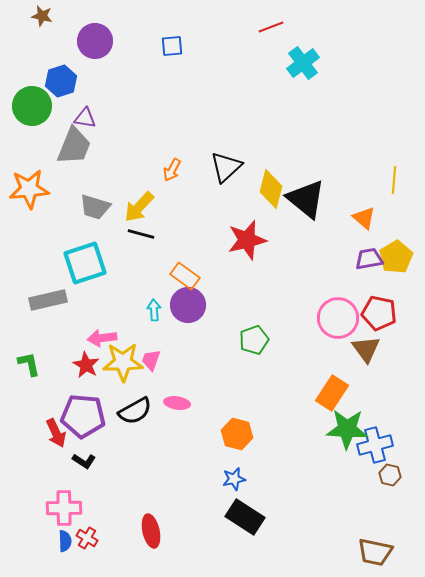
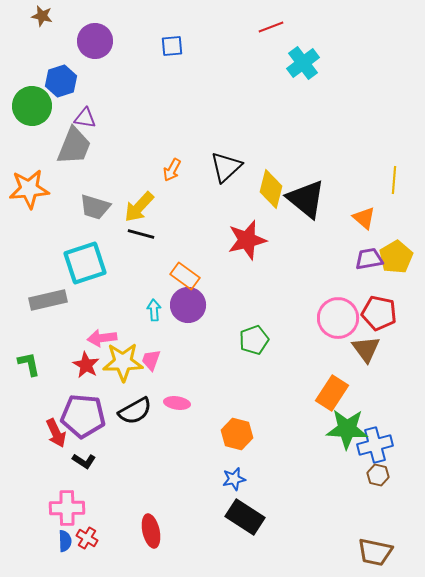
brown hexagon at (390, 475): moved 12 px left
pink cross at (64, 508): moved 3 px right
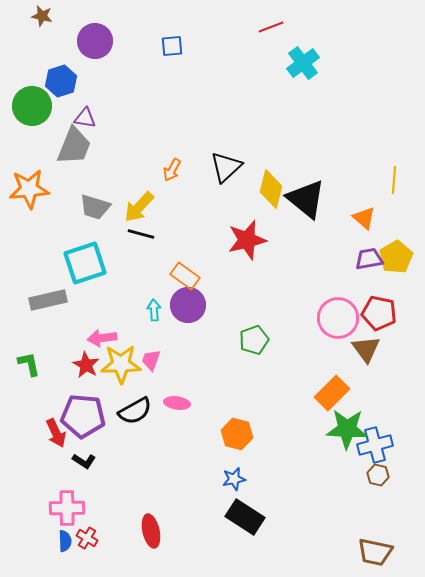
yellow star at (123, 362): moved 2 px left, 2 px down
orange rectangle at (332, 393): rotated 12 degrees clockwise
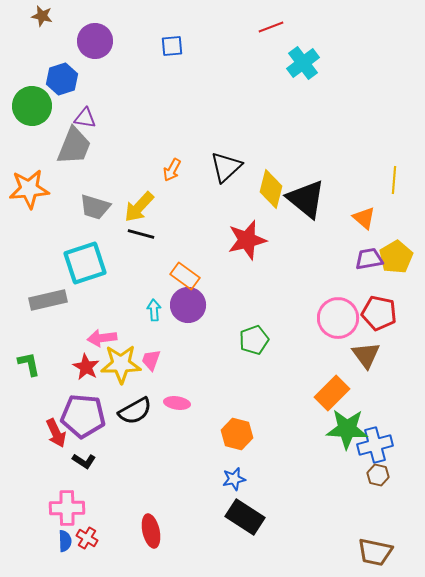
blue hexagon at (61, 81): moved 1 px right, 2 px up
brown triangle at (366, 349): moved 6 px down
red star at (86, 365): moved 2 px down
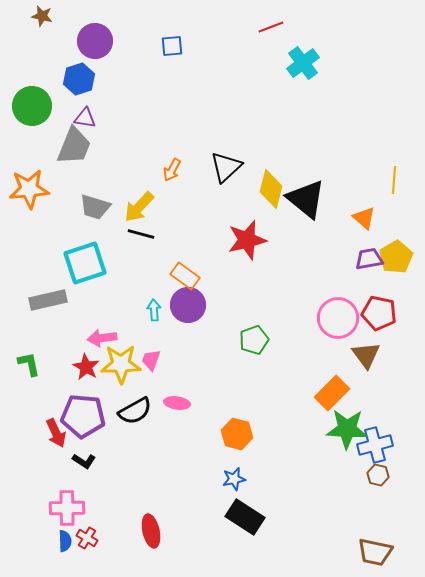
blue hexagon at (62, 79): moved 17 px right
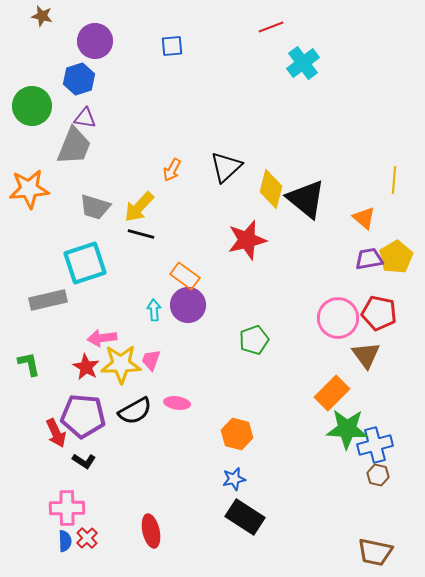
red cross at (87, 538): rotated 15 degrees clockwise
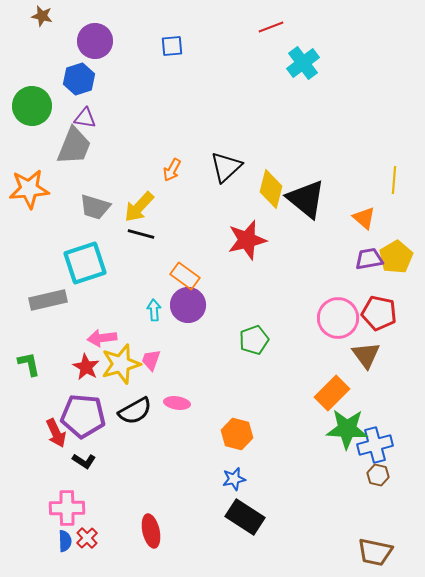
yellow star at (121, 364): rotated 15 degrees counterclockwise
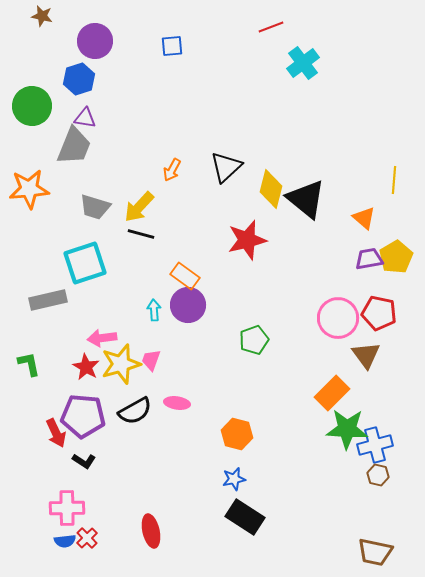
blue semicircle at (65, 541): rotated 85 degrees clockwise
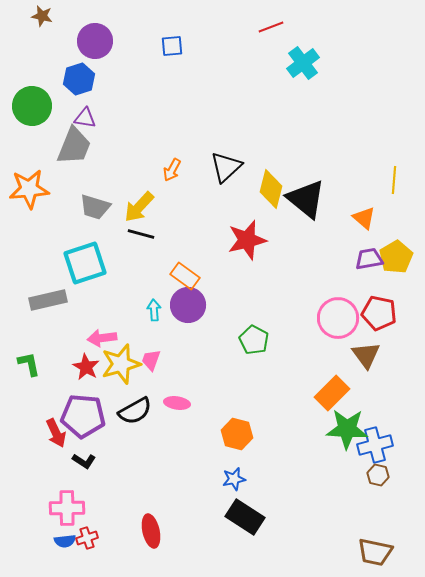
green pentagon at (254, 340): rotated 24 degrees counterclockwise
red cross at (87, 538): rotated 25 degrees clockwise
